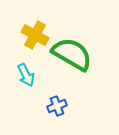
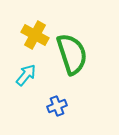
green semicircle: rotated 42 degrees clockwise
cyan arrow: rotated 115 degrees counterclockwise
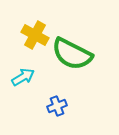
green semicircle: rotated 135 degrees clockwise
cyan arrow: moved 3 px left, 2 px down; rotated 20 degrees clockwise
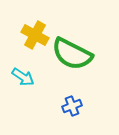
cyan arrow: rotated 65 degrees clockwise
blue cross: moved 15 px right
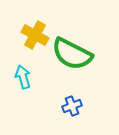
cyan arrow: rotated 140 degrees counterclockwise
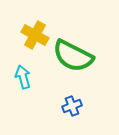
green semicircle: moved 1 px right, 2 px down
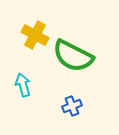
cyan arrow: moved 8 px down
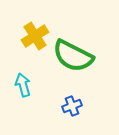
yellow cross: moved 1 px down; rotated 28 degrees clockwise
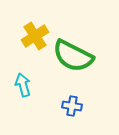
blue cross: rotated 30 degrees clockwise
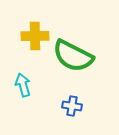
yellow cross: rotated 32 degrees clockwise
